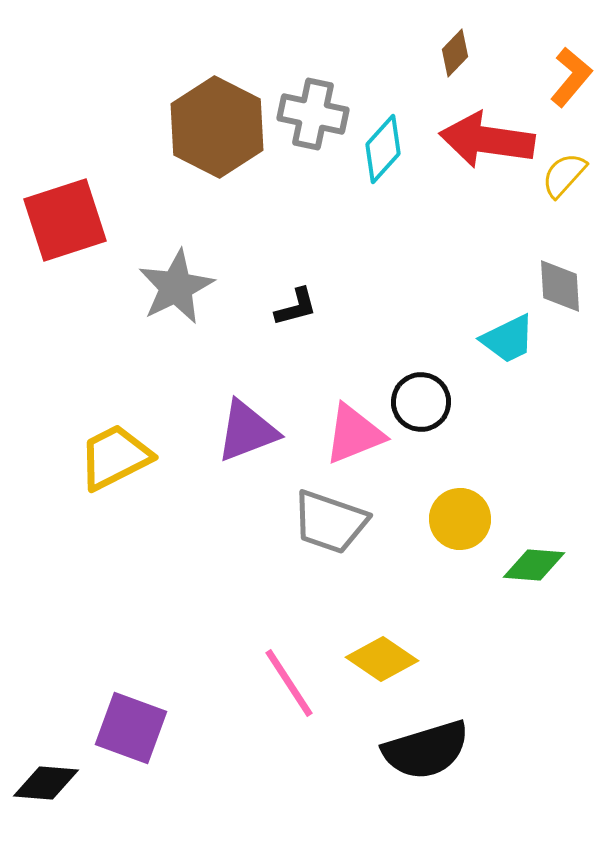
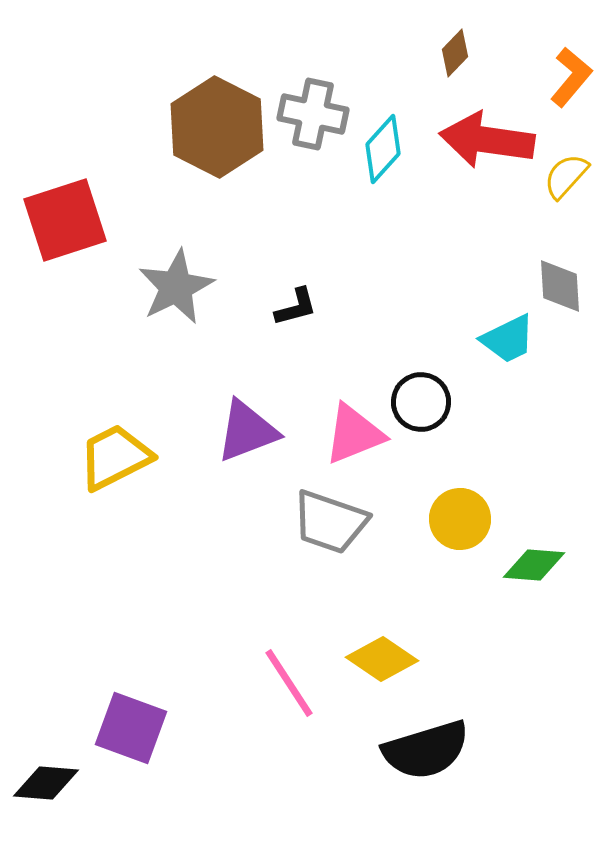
yellow semicircle: moved 2 px right, 1 px down
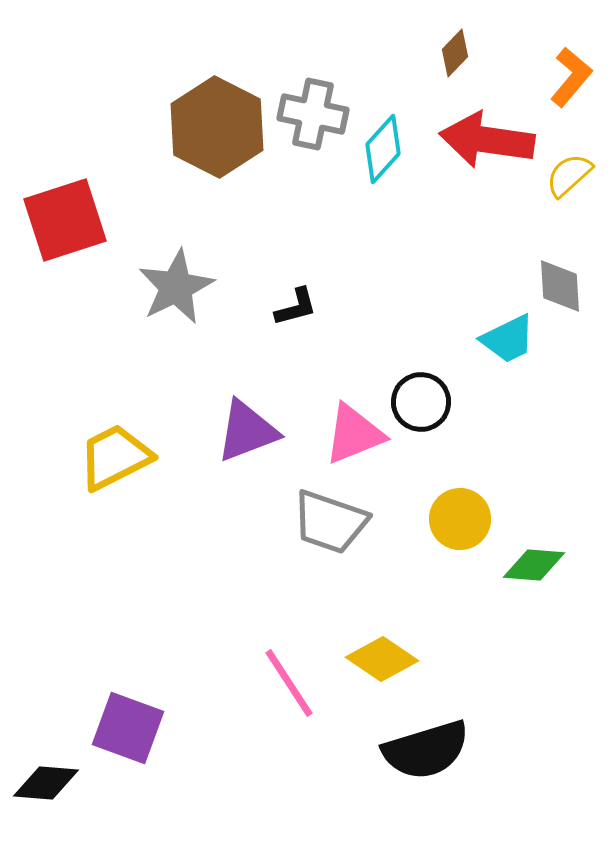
yellow semicircle: moved 3 px right, 1 px up; rotated 6 degrees clockwise
purple square: moved 3 px left
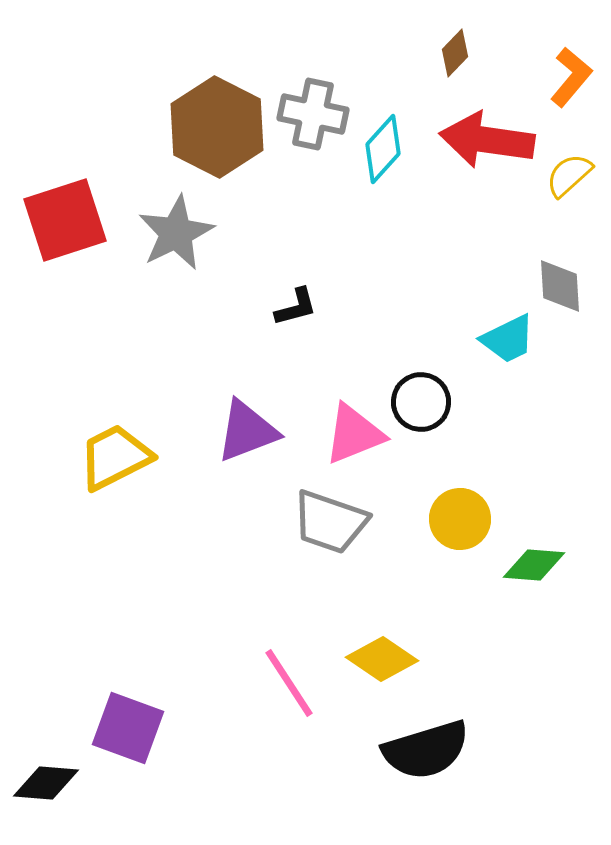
gray star: moved 54 px up
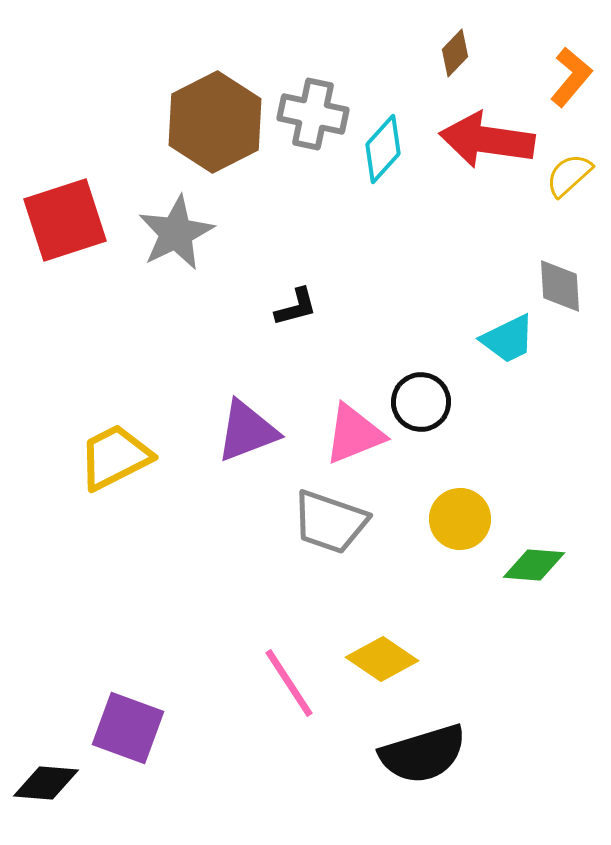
brown hexagon: moved 2 px left, 5 px up; rotated 6 degrees clockwise
black semicircle: moved 3 px left, 4 px down
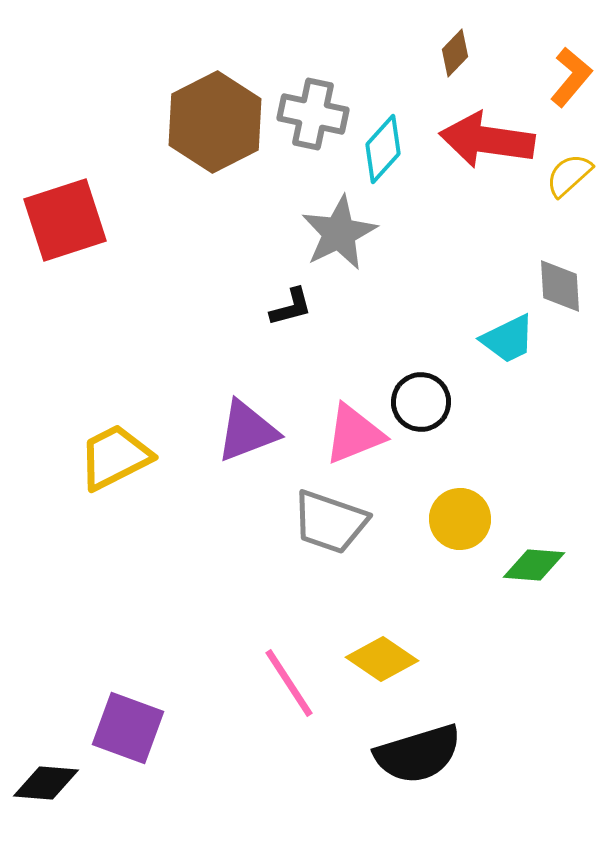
gray star: moved 163 px right
black L-shape: moved 5 px left
black semicircle: moved 5 px left
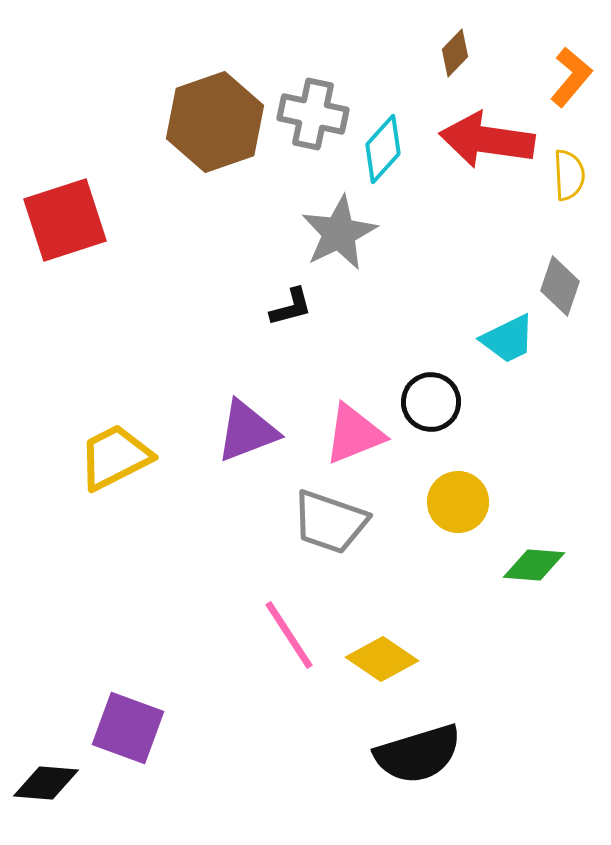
brown hexagon: rotated 8 degrees clockwise
yellow semicircle: rotated 129 degrees clockwise
gray diamond: rotated 22 degrees clockwise
black circle: moved 10 px right
yellow circle: moved 2 px left, 17 px up
pink line: moved 48 px up
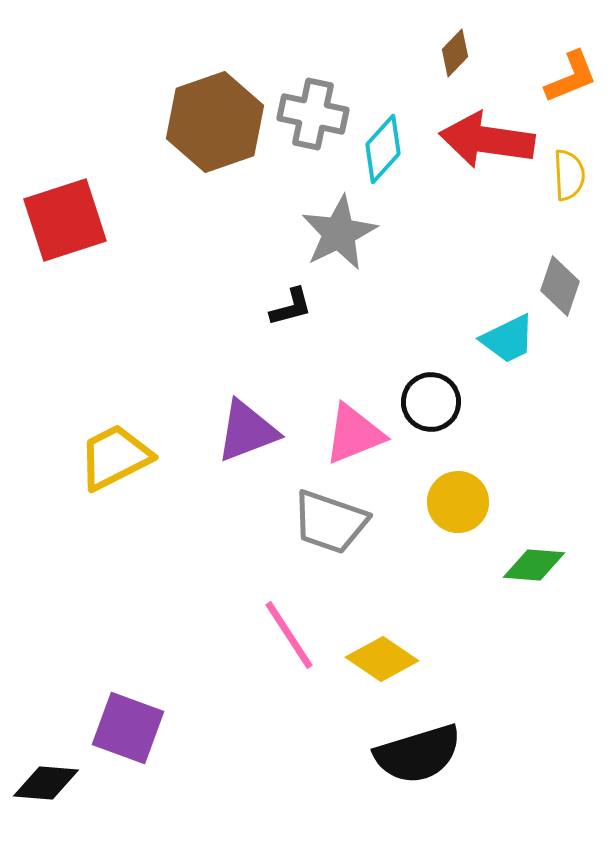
orange L-shape: rotated 28 degrees clockwise
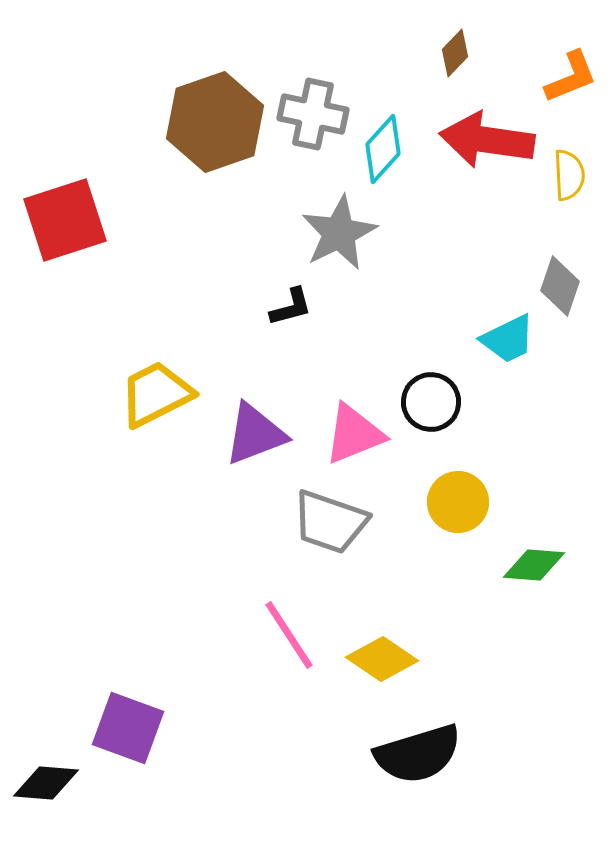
purple triangle: moved 8 px right, 3 px down
yellow trapezoid: moved 41 px right, 63 px up
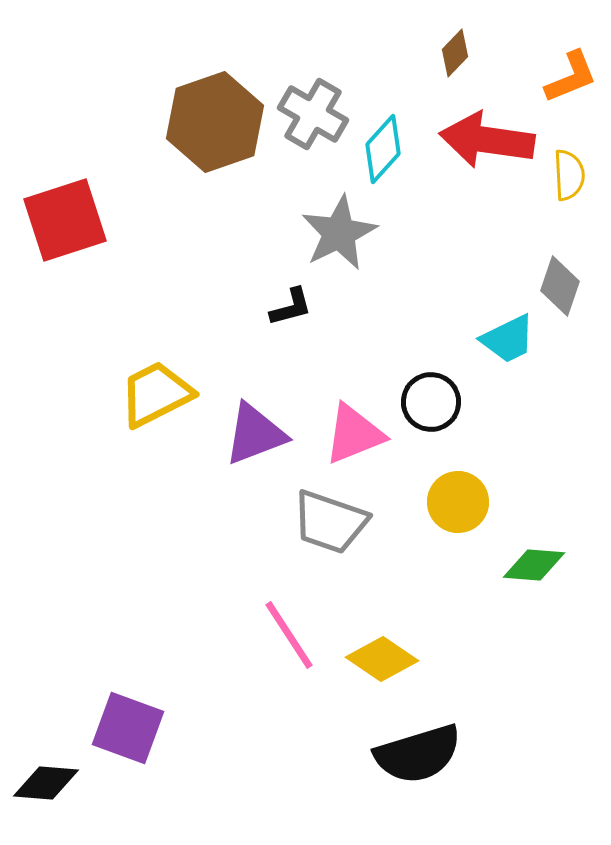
gray cross: rotated 18 degrees clockwise
